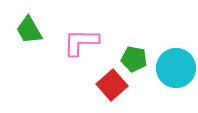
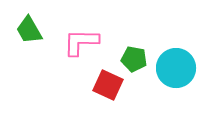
red square: moved 4 px left; rotated 24 degrees counterclockwise
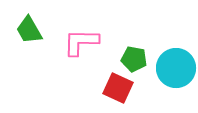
red square: moved 10 px right, 3 px down
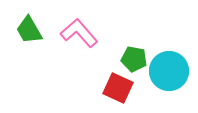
pink L-shape: moved 2 px left, 9 px up; rotated 48 degrees clockwise
cyan circle: moved 7 px left, 3 px down
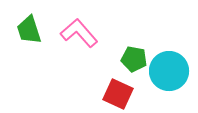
green trapezoid: rotated 12 degrees clockwise
red square: moved 6 px down
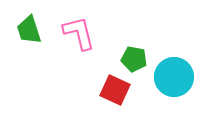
pink L-shape: rotated 27 degrees clockwise
cyan circle: moved 5 px right, 6 px down
red square: moved 3 px left, 4 px up
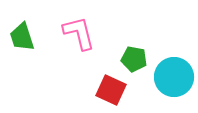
green trapezoid: moved 7 px left, 7 px down
red square: moved 4 px left
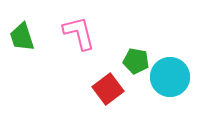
green pentagon: moved 2 px right, 2 px down
cyan circle: moved 4 px left
red square: moved 3 px left, 1 px up; rotated 28 degrees clockwise
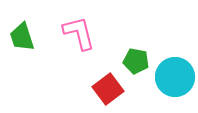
cyan circle: moved 5 px right
